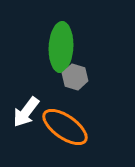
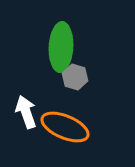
white arrow: rotated 124 degrees clockwise
orange ellipse: rotated 12 degrees counterclockwise
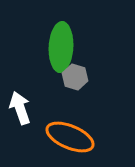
white arrow: moved 6 px left, 4 px up
orange ellipse: moved 5 px right, 10 px down
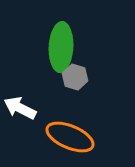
white arrow: rotated 44 degrees counterclockwise
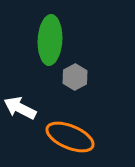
green ellipse: moved 11 px left, 7 px up
gray hexagon: rotated 15 degrees clockwise
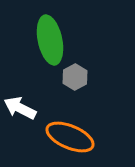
green ellipse: rotated 15 degrees counterclockwise
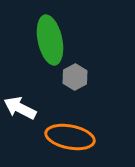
orange ellipse: rotated 12 degrees counterclockwise
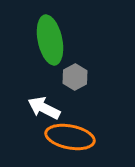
white arrow: moved 24 px right
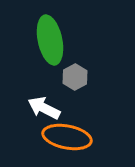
orange ellipse: moved 3 px left
